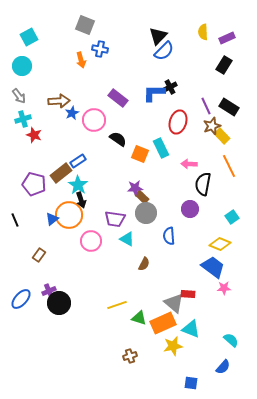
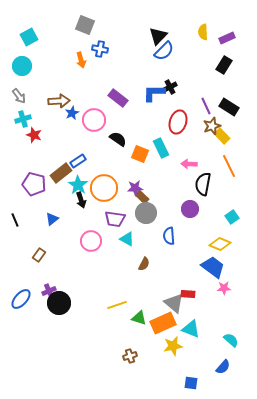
orange circle at (69, 215): moved 35 px right, 27 px up
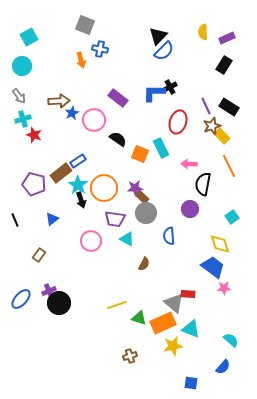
yellow diamond at (220, 244): rotated 50 degrees clockwise
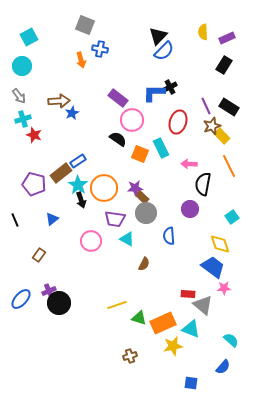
pink circle at (94, 120): moved 38 px right
gray triangle at (174, 303): moved 29 px right, 2 px down
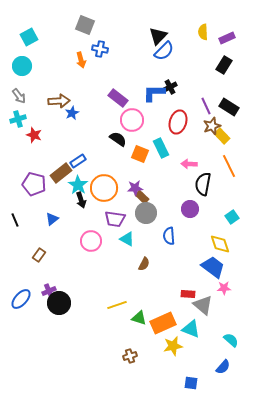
cyan cross at (23, 119): moved 5 px left
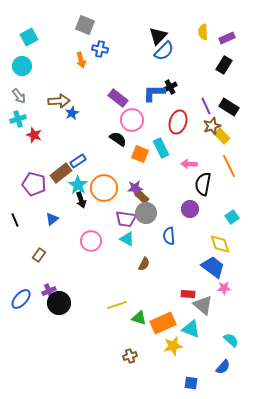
purple trapezoid at (115, 219): moved 11 px right
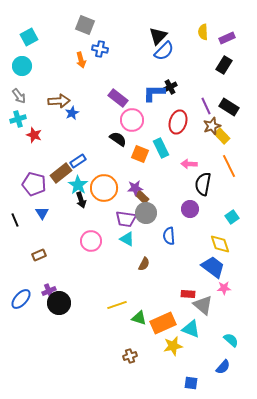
blue triangle at (52, 219): moved 10 px left, 6 px up; rotated 24 degrees counterclockwise
brown rectangle at (39, 255): rotated 32 degrees clockwise
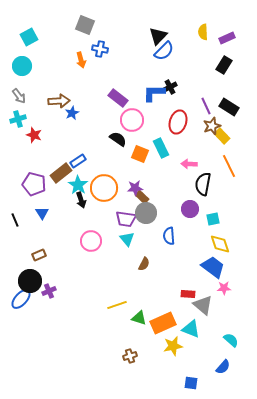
cyan square at (232, 217): moved 19 px left, 2 px down; rotated 24 degrees clockwise
cyan triangle at (127, 239): rotated 21 degrees clockwise
black circle at (59, 303): moved 29 px left, 22 px up
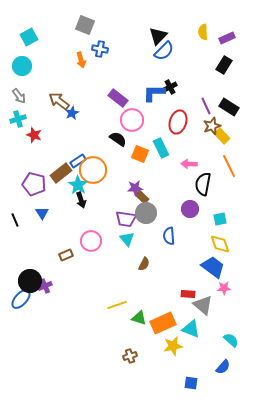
brown arrow at (59, 101): rotated 140 degrees counterclockwise
orange circle at (104, 188): moved 11 px left, 18 px up
cyan square at (213, 219): moved 7 px right
brown rectangle at (39, 255): moved 27 px right
purple cross at (49, 291): moved 4 px left, 5 px up
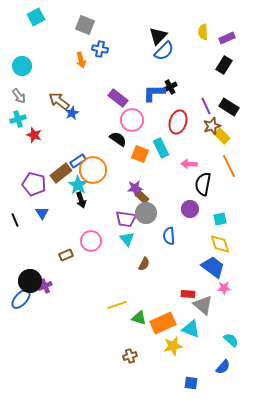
cyan square at (29, 37): moved 7 px right, 20 px up
